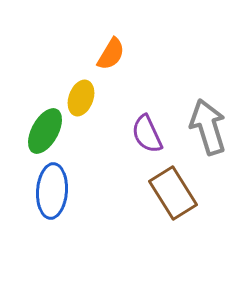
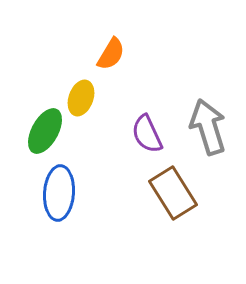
blue ellipse: moved 7 px right, 2 px down
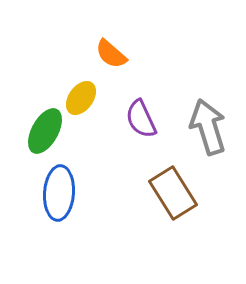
orange semicircle: rotated 100 degrees clockwise
yellow ellipse: rotated 16 degrees clockwise
purple semicircle: moved 6 px left, 15 px up
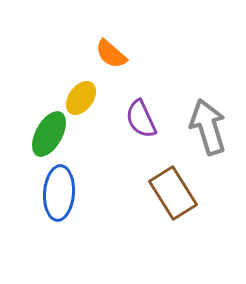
green ellipse: moved 4 px right, 3 px down
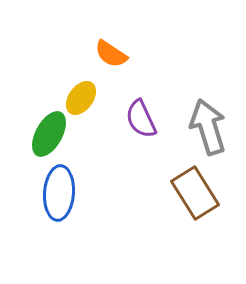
orange semicircle: rotated 8 degrees counterclockwise
brown rectangle: moved 22 px right
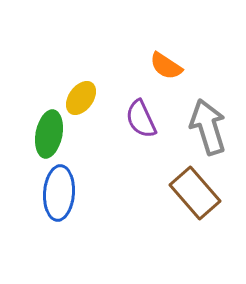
orange semicircle: moved 55 px right, 12 px down
green ellipse: rotated 18 degrees counterclockwise
brown rectangle: rotated 9 degrees counterclockwise
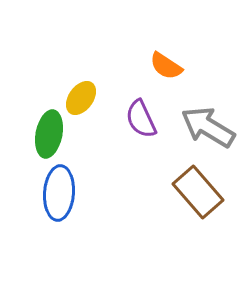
gray arrow: rotated 42 degrees counterclockwise
brown rectangle: moved 3 px right, 1 px up
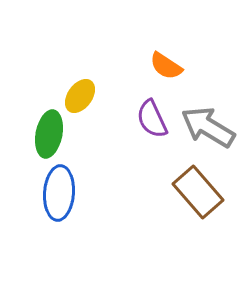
yellow ellipse: moved 1 px left, 2 px up
purple semicircle: moved 11 px right
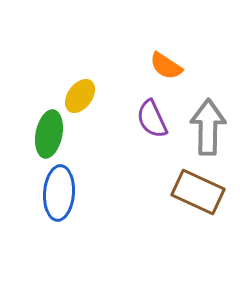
gray arrow: rotated 60 degrees clockwise
brown rectangle: rotated 24 degrees counterclockwise
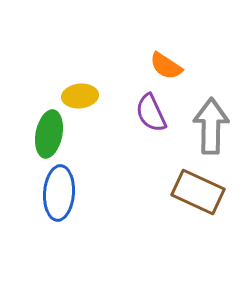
yellow ellipse: rotated 48 degrees clockwise
purple semicircle: moved 1 px left, 6 px up
gray arrow: moved 3 px right, 1 px up
